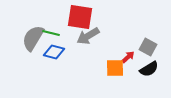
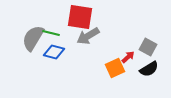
orange square: rotated 24 degrees counterclockwise
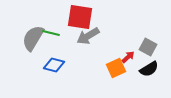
blue diamond: moved 13 px down
orange square: moved 1 px right
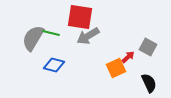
black semicircle: moved 14 px down; rotated 84 degrees counterclockwise
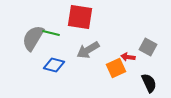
gray arrow: moved 14 px down
red arrow: rotated 128 degrees counterclockwise
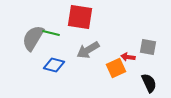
gray square: rotated 18 degrees counterclockwise
